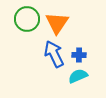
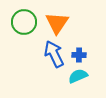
green circle: moved 3 px left, 3 px down
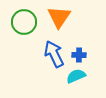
orange triangle: moved 2 px right, 6 px up
cyan semicircle: moved 2 px left
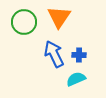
cyan semicircle: moved 3 px down
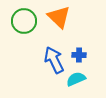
orange triangle: rotated 20 degrees counterclockwise
green circle: moved 1 px up
blue arrow: moved 6 px down
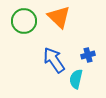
blue cross: moved 9 px right; rotated 16 degrees counterclockwise
blue arrow: rotated 8 degrees counterclockwise
cyan semicircle: rotated 54 degrees counterclockwise
